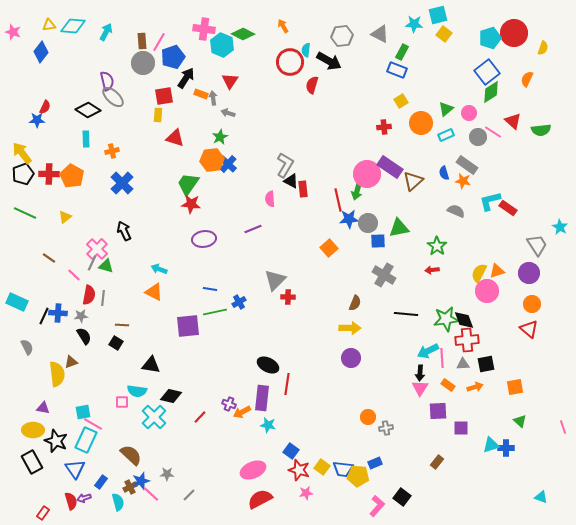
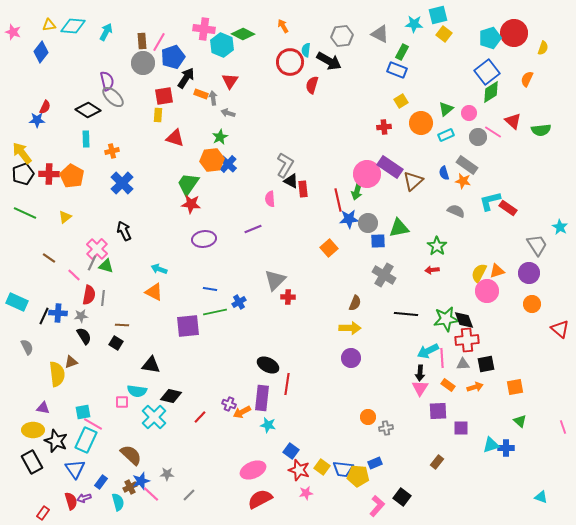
red triangle at (529, 329): moved 31 px right
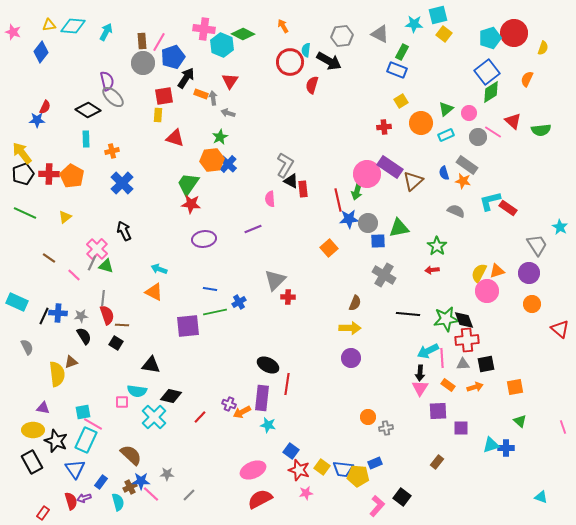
red semicircle at (89, 295): moved 18 px right, 20 px down; rotated 30 degrees counterclockwise
black line at (406, 314): moved 2 px right
blue star at (141, 481): rotated 18 degrees clockwise
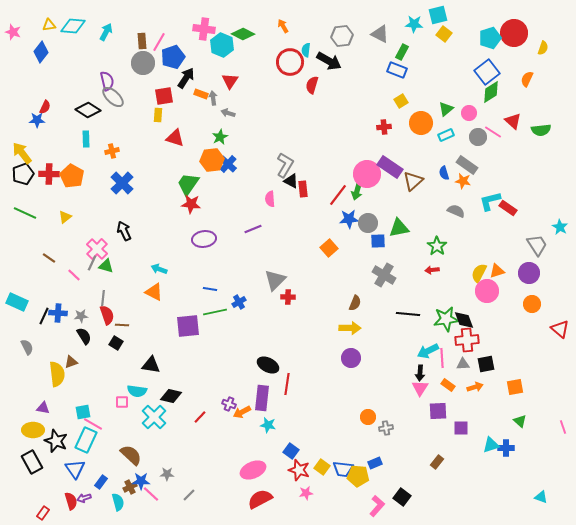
red line at (338, 200): moved 5 px up; rotated 50 degrees clockwise
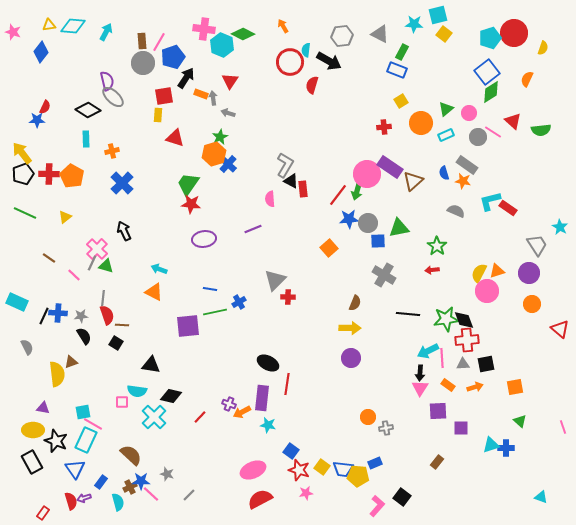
orange hexagon at (212, 160): moved 2 px right, 6 px up; rotated 10 degrees counterclockwise
black ellipse at (268, 365): moved 2 px up
gray star at (167, 474): rotated 16 degrees clockwise
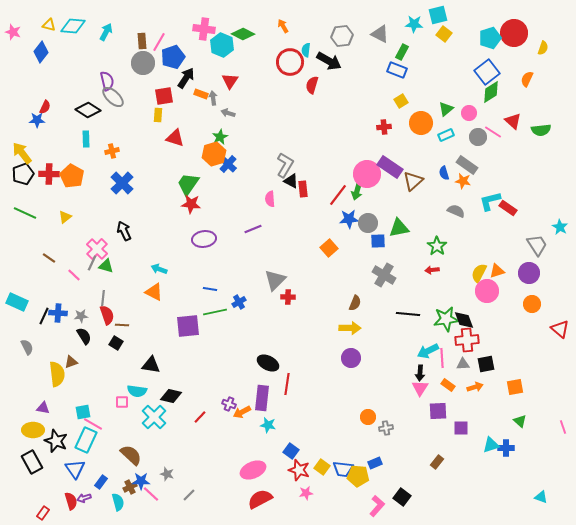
yellow triangle at (49, 25): rotated 24 degrees clockwise
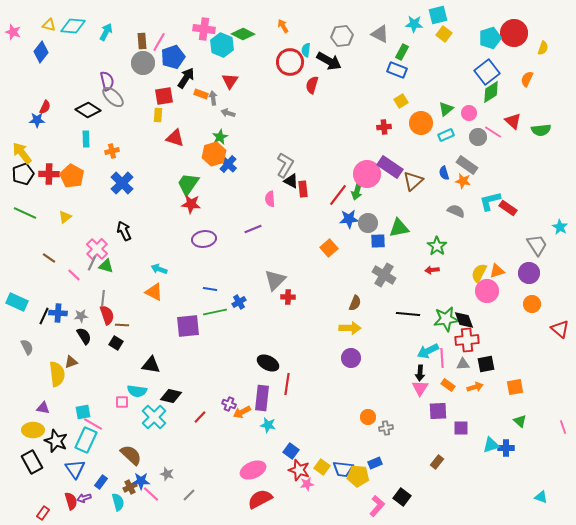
pink star at (306, 493): moved 1 px right, 9 px up
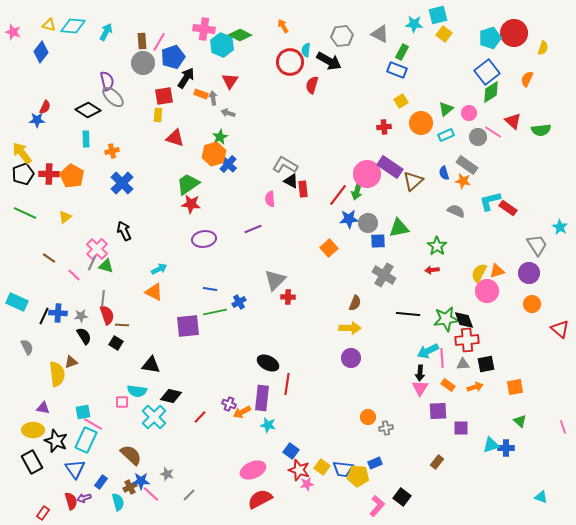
green diamond at (243, 34): moved 3 px left, 1 px down
gray L-shape at (285, 165): rotated 90 degrees counterclockwise
green trapezoid at (188, 184): rotated 20 degrees clockwise
cyan arrow at (159, 269): rotated 133 degrees clockwise
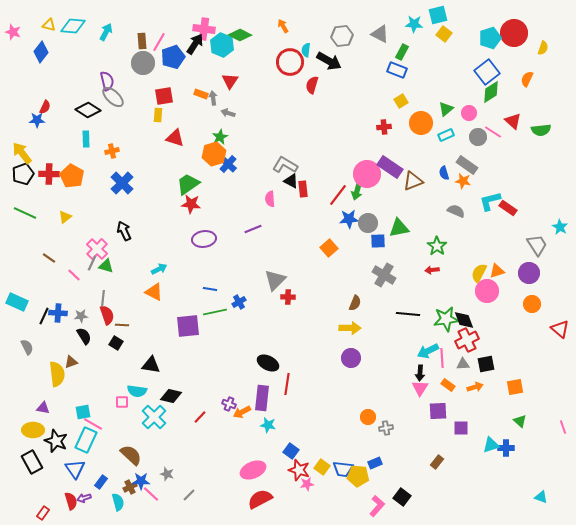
black arrow at (186, 78): moved 9 px right, 34 px up
brown triangle at (413, 181): rotated 20 degrees clockwise
red cross at (467, 340): rotated 20 degrees counterclockwise
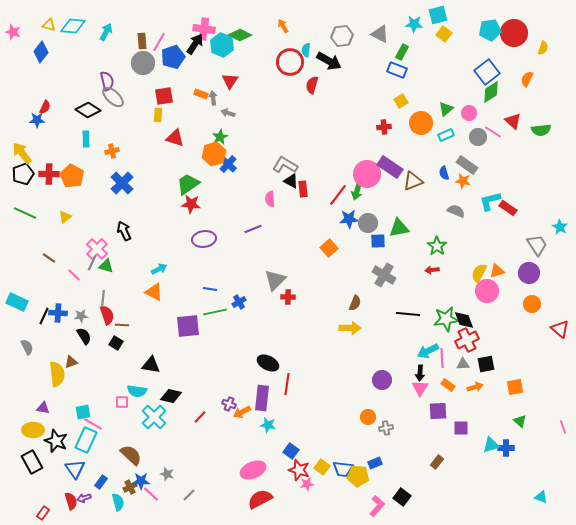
cyan pentagon at (490, 38): moved 8 px up; rotated 10 degrees clockwise
purple circle at (351, 358): moved 31 px right, 22 px down
